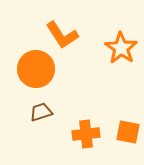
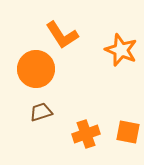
orange star: moved 2 px down; rotated 12 degrees counterclockwise
orange cross: rotated 12 degrees counterclockwise
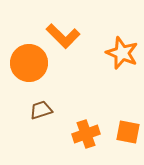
orange L-shape: moved 1 px right, 1 px down; rotated 12 degrees counterclockwise
orange star: moved 1 px right, 3 px down
orange circle: moved 7 px left, 6 px up
brown trapezoid: moved 2 px up
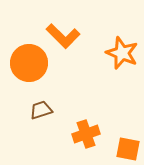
orange square: moved 17 px down
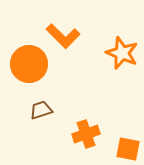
orange circle: moved 1 px down
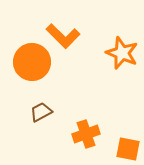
orange circle: moved 3 px right, 2 px up
brown trapezoid: moved 2 px down; rotated 10 degrees counterclockwise
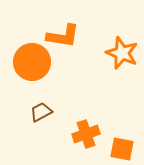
orange L-shape: rotated 36 degrees counterclockwise
orange square: moved 6 px left
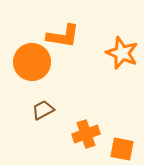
brown trapezoid: moved 2 px right, 2 px up
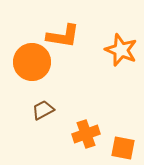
orange star: moved 1 px left, 3 px up
orange square: moved 1 px right, 1 px up
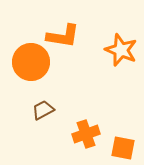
orange circle: moved 1 px left
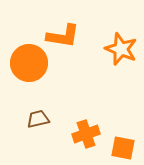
orange star: moved 1 px up
orange circle: moved 2 px left, 1 px down
brown trapezoid: moved 5 px left, 9 px down; rotated 15 degrees clockwise
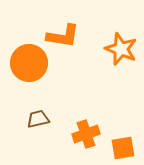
orange square: rotated 20 degrees counterclockwise
